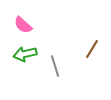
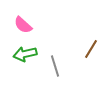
brown line: moved 1 px left
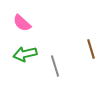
pink semicircle: moved 1 px left, 2 px up
brown line: rotated 48 degrees counterclockwise
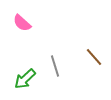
brown line: moved 3 px right, 8 px down; rotated 24 degrees counterclockwise
green arrow: moved 25 px down; rotated 30 degrees counterclockwise
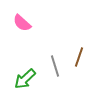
brown line: moved 15 px left; rotated 60 degrees clockwise
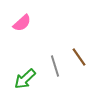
pink semicircle: rotated 84 degrees counterclockwise
brown line: rotated 54 degrees counterclockwise
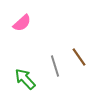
green arrow: rotated 90 degrees clockwise
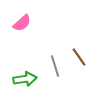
green arrow: rotated 125 degrees clockwise
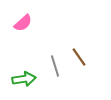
pink semicircle: moved 1 px right
green arrow: moved 1 px left
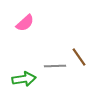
pink semicircle: moved 2 px right
gray line: rotated 75 degrees counterclockwise
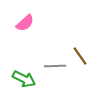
brown line: moved 1 px right, 1 px up
green arrow: rotated 35 degrees clockwise
